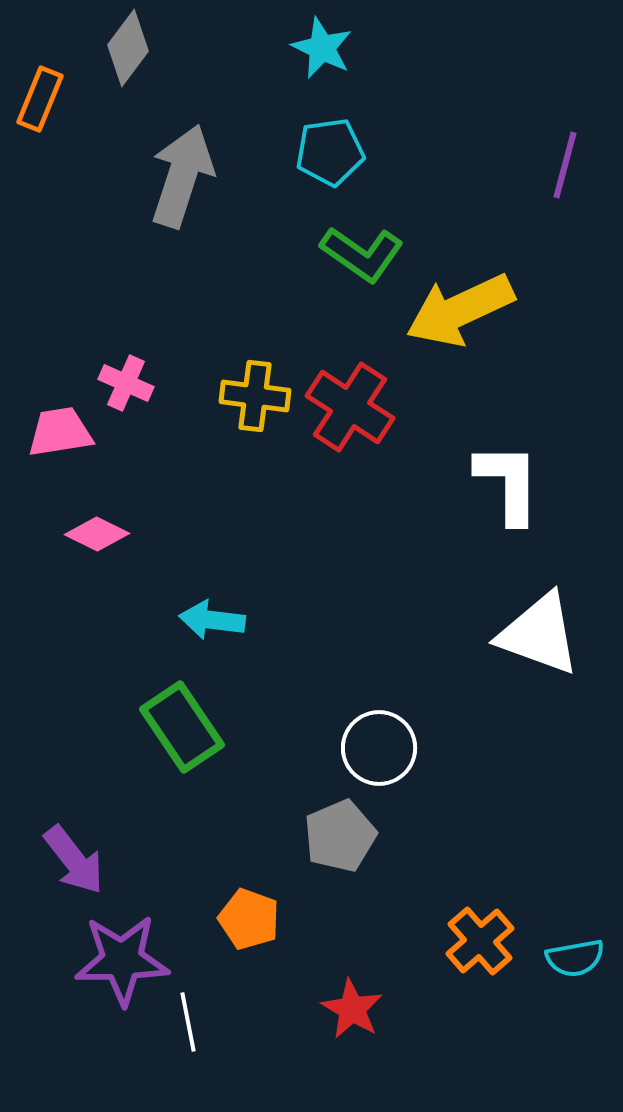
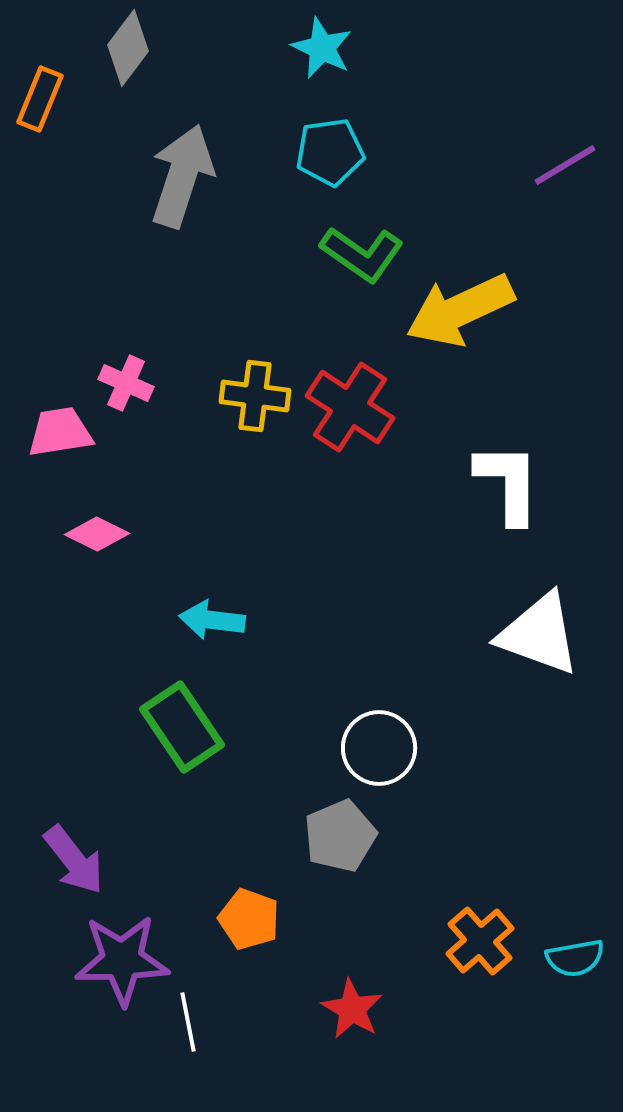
purple line: rotated 44 degrees clockwise
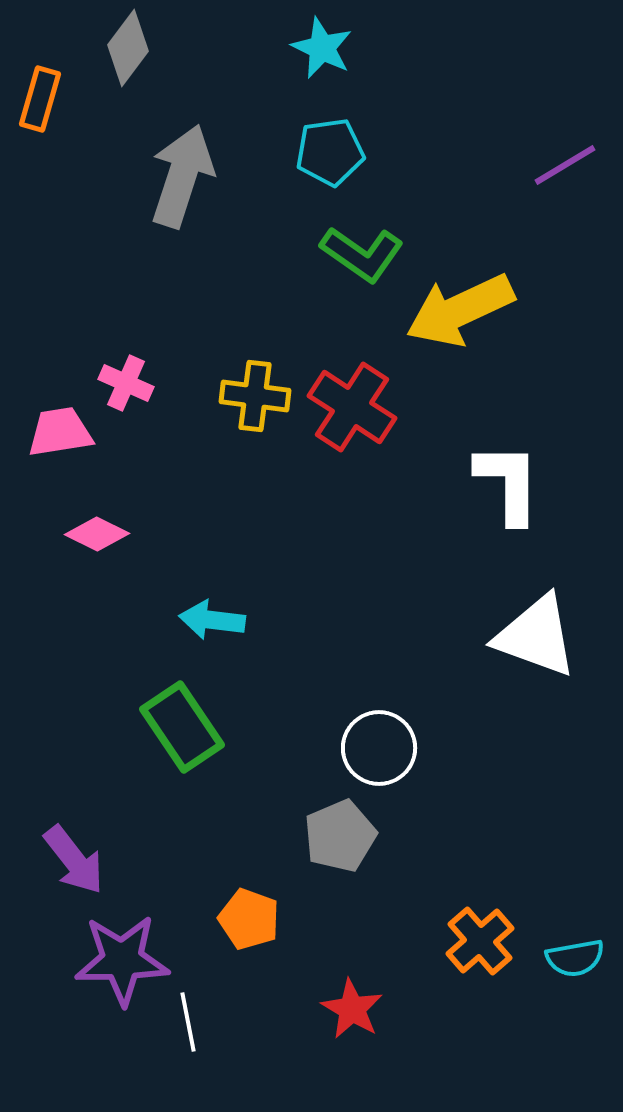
orange rectangle: rotated 6 degrees counterclockwise
red cross: moved 2 px right
white triangle: moved 3 px left, 2 px down
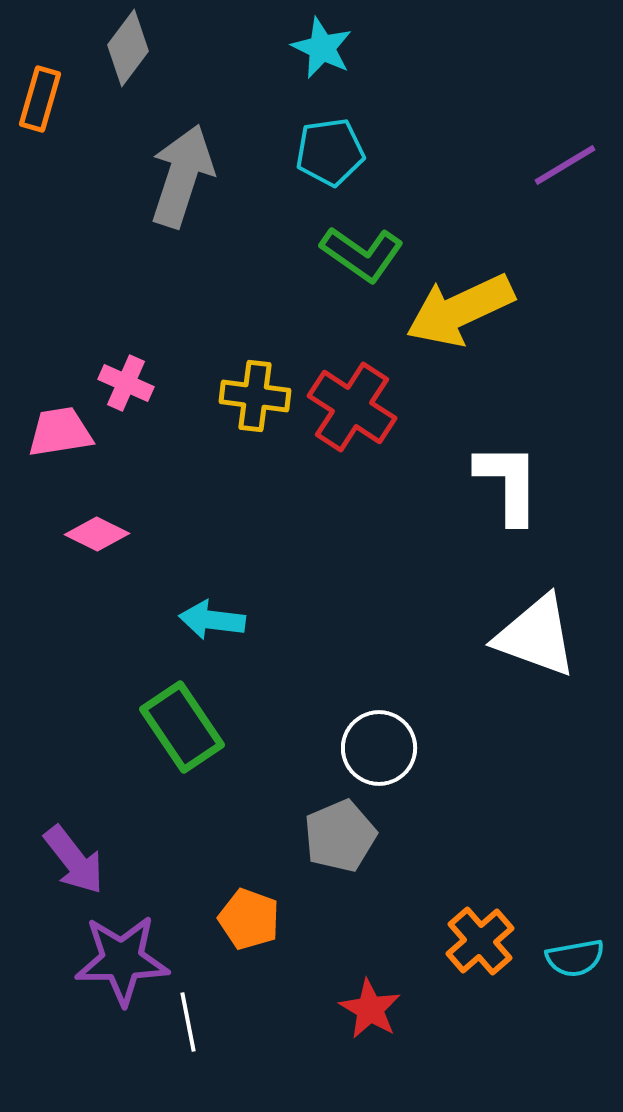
red star: moved 18 px right
